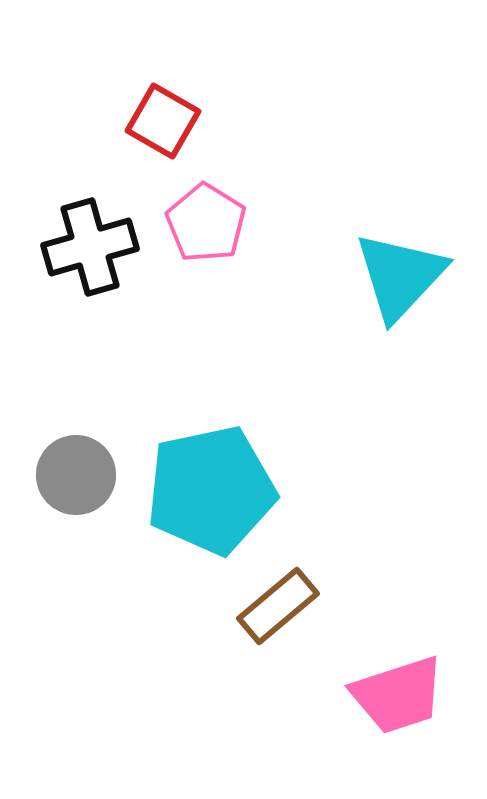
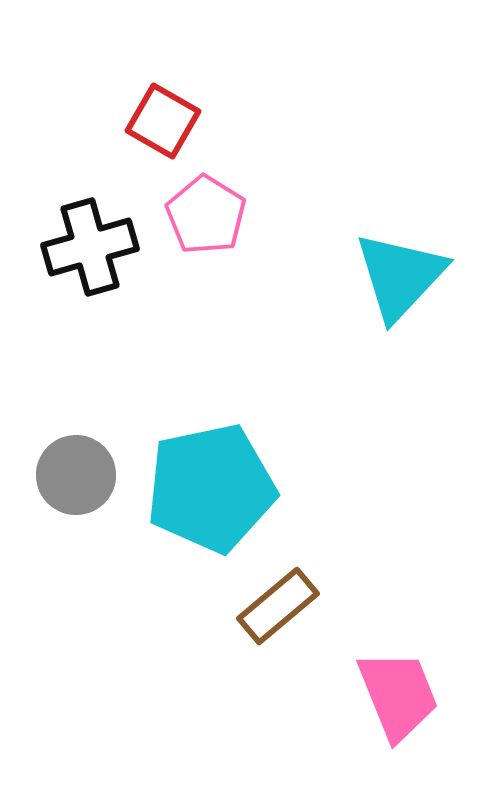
pink pentagon: moved 8 px up
cyan pentagon: moved 2 px up
pink trapezoid: rotated 94 degrees counterclockwise
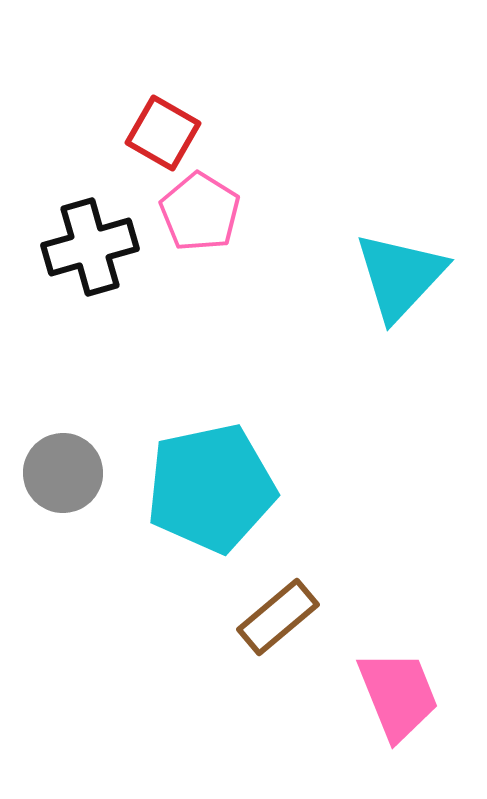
red square: moved 12 px down
pink pentagon: moved 6 px left, 3 px up
gray circle: moved 13 px left, 2 px up
brown rectangle: moved 11 px down
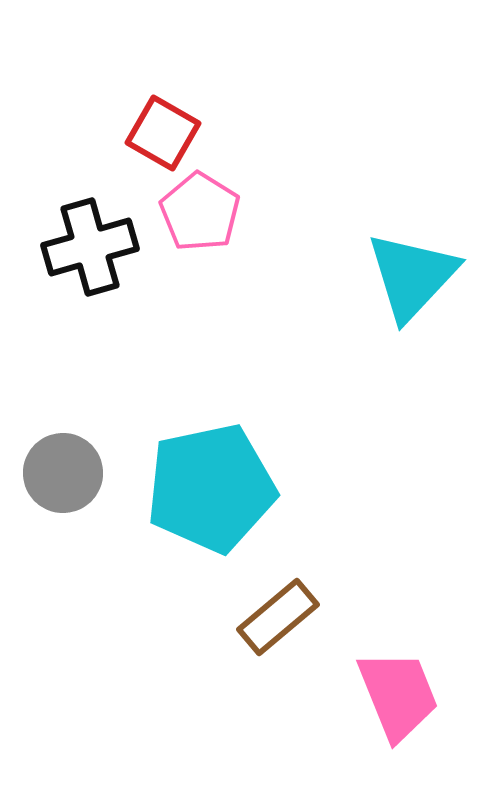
cyan triangle: moved 12 px right
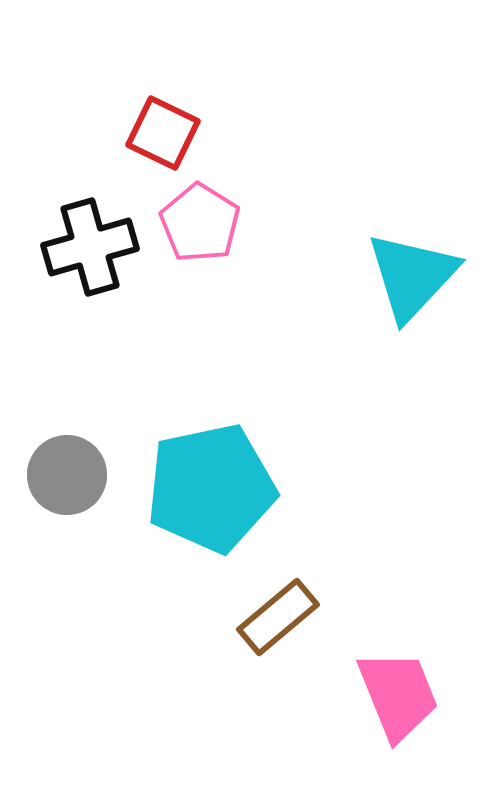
red square: rotated 4 degrees counterclockwise
pink pentagon: moved 11 px down
gray circle: moved 4 px right, 2 px down
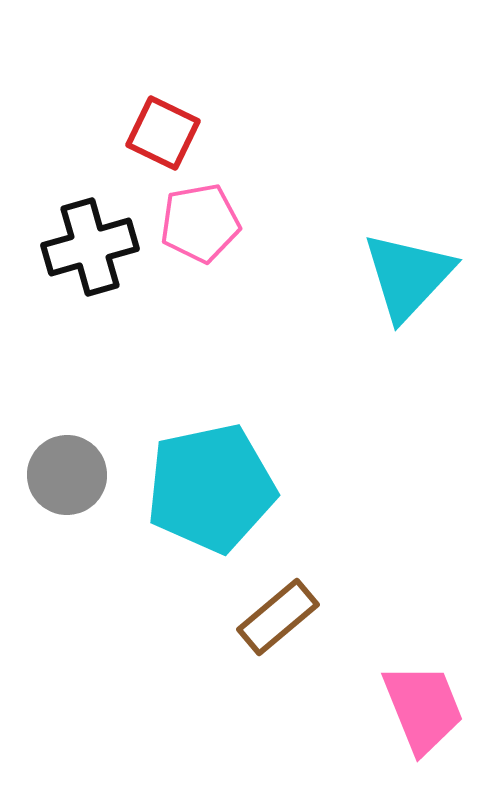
pink pentagon: rotated 30 degrees clockwise
cyan triangle: moved 4 px left
pink trapezoid: moved 25 px right, 13 px down
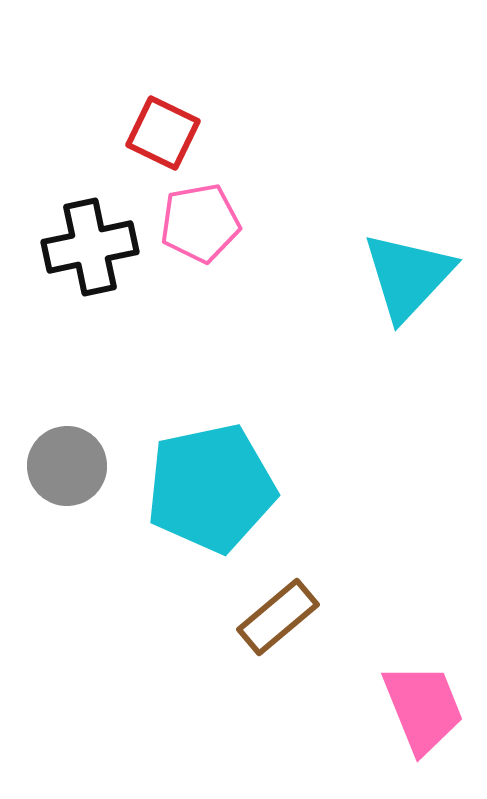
black cross: rotated 4 degrees clockwise
gray circle: moved 9 px up
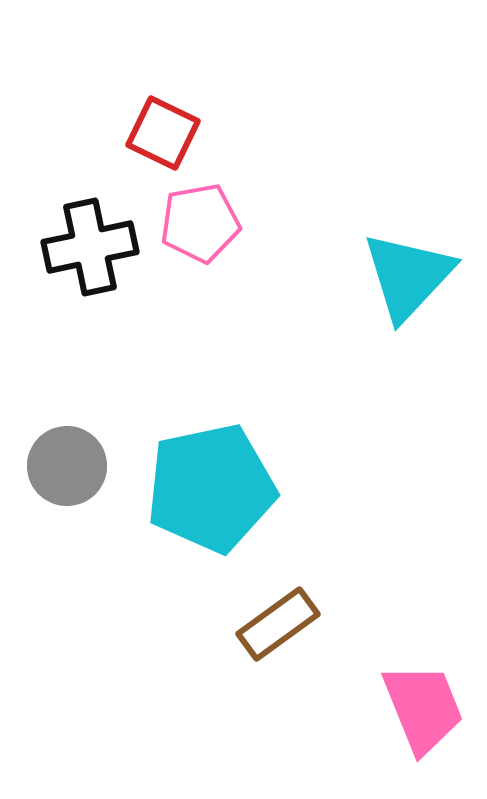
brown rectangle: moved 7 px down; rotated 4 degrees clockwise
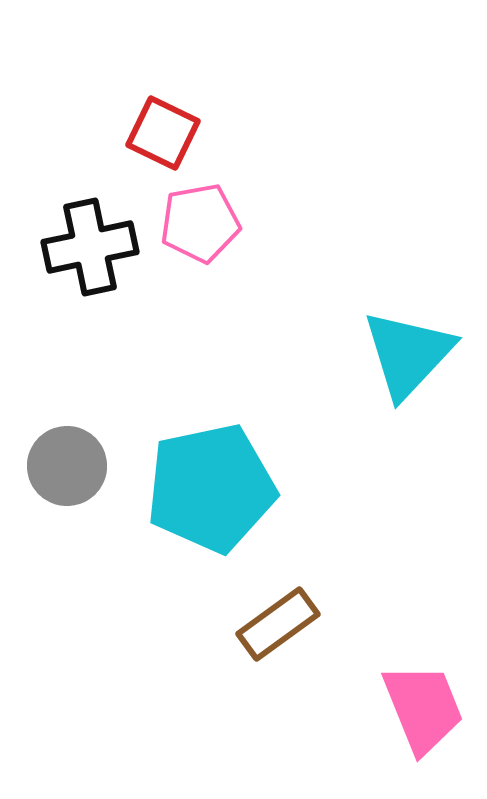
cyan triangle: moved 78 px down
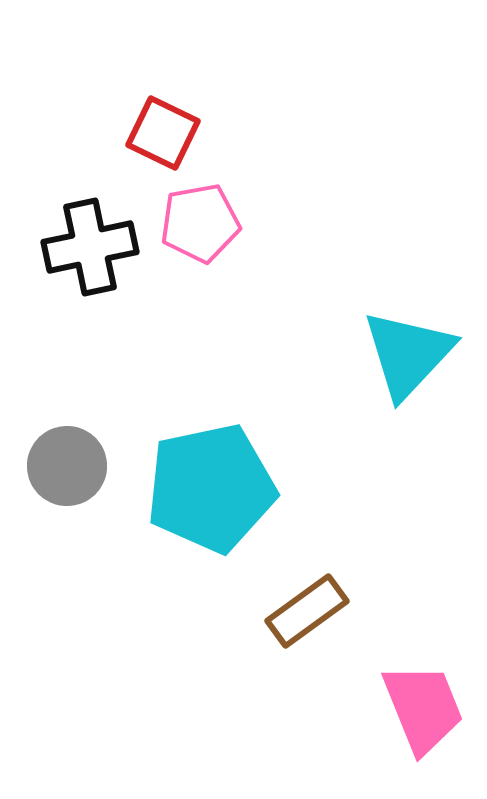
brown rectangle: moved 29 px right, 13 px up
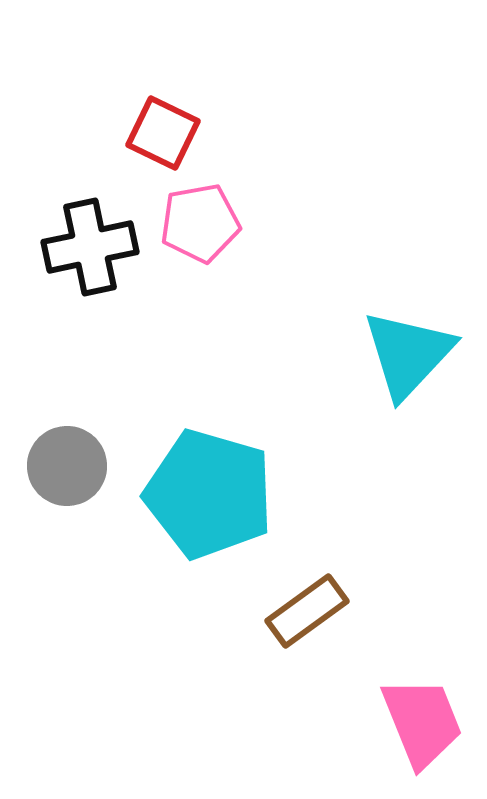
cyan pentagon: moved 2 px left, 6 px down; rotated 28 degrees clockwise
pink trapezoid: moved 1 px left, 14 px down
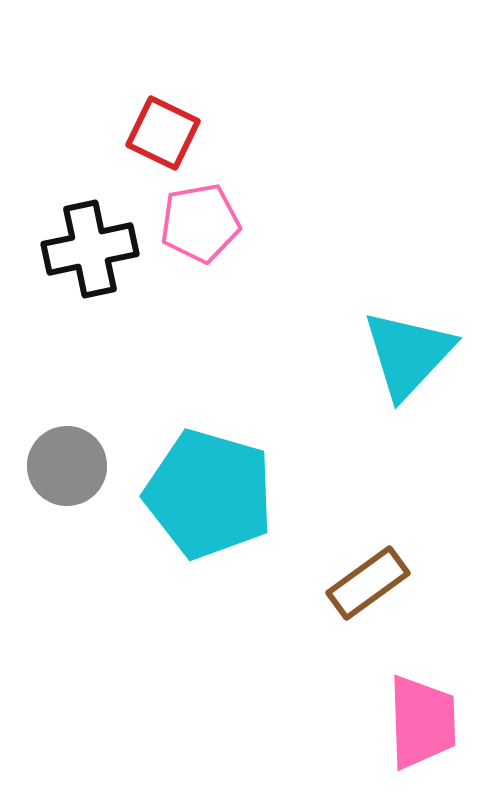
black cross: moved 2 px down
brown rectangle: moved 61 px right, 28 px up
pink trapezoid: rotated 20 degrees clockwise
